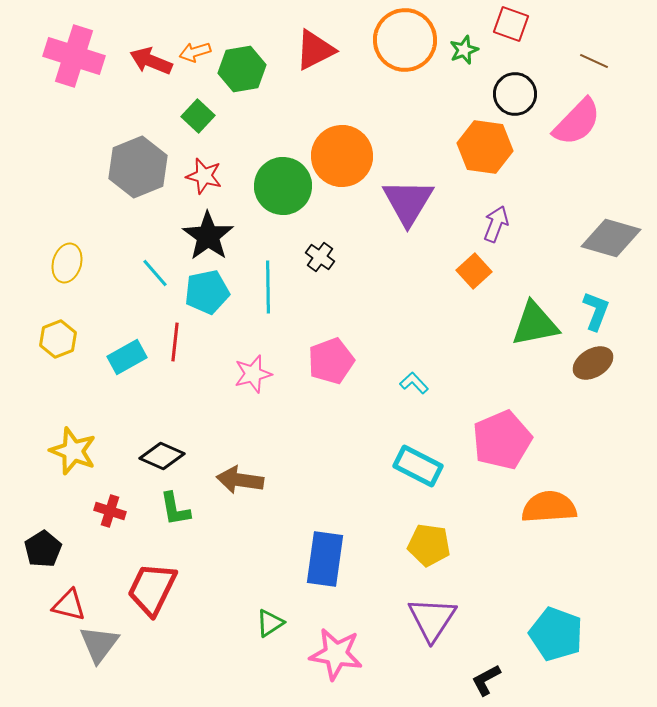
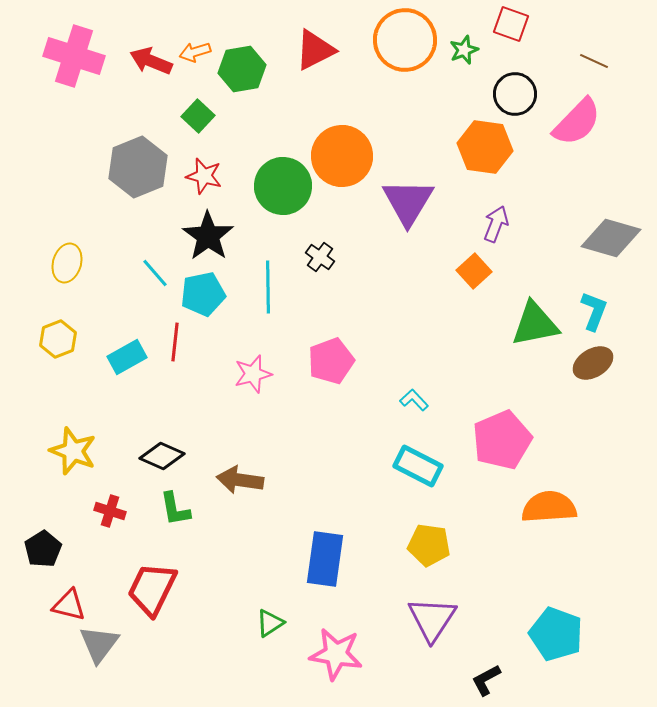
cyan pentagon at (207, 292): moved 4 px left, 2 px down
cyan L-shape at (596, 311): moved 2 px left
cyan L-shape at (414, 383): moved 17 px down
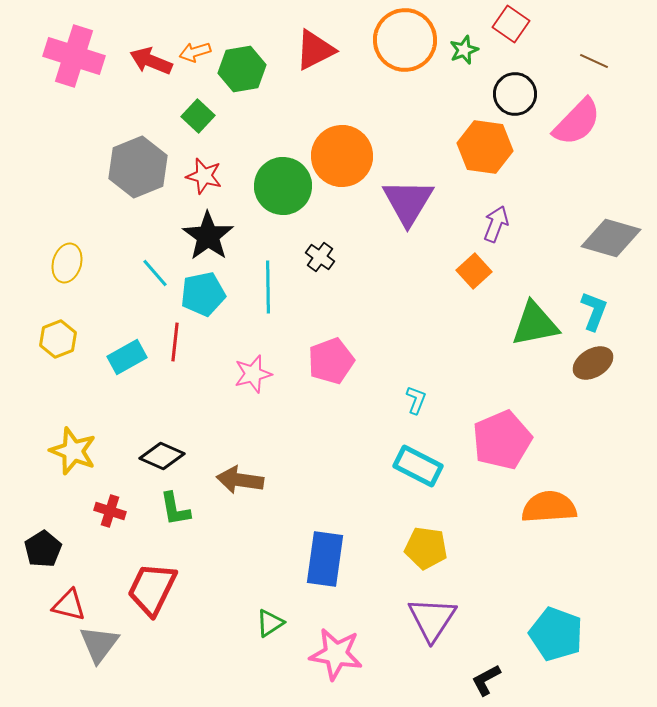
red square at (511, 24): rotated 15 degrees clockwise
cyan L-shape at (414, 400): moved 2 px right; rotated 64 degrees clockwise
yellow pentagon at (429, 545): moved 3 px left, 3 px down
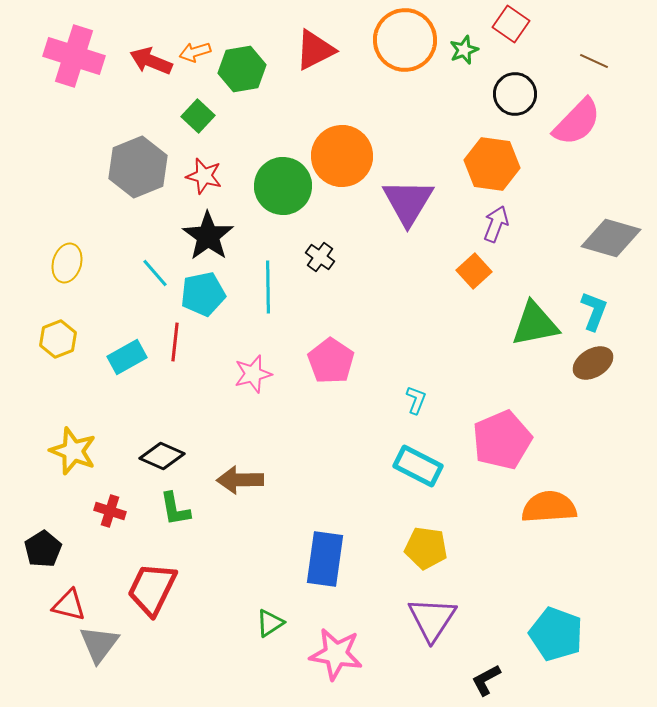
orange hexagon at (485, 147): moved 7 px right, 17 px down
pink pentagon at (331, 361): rotated 18 degrees counterclockwise
brown arrow at (240, 480): rotated 9 degrees counterclockwise
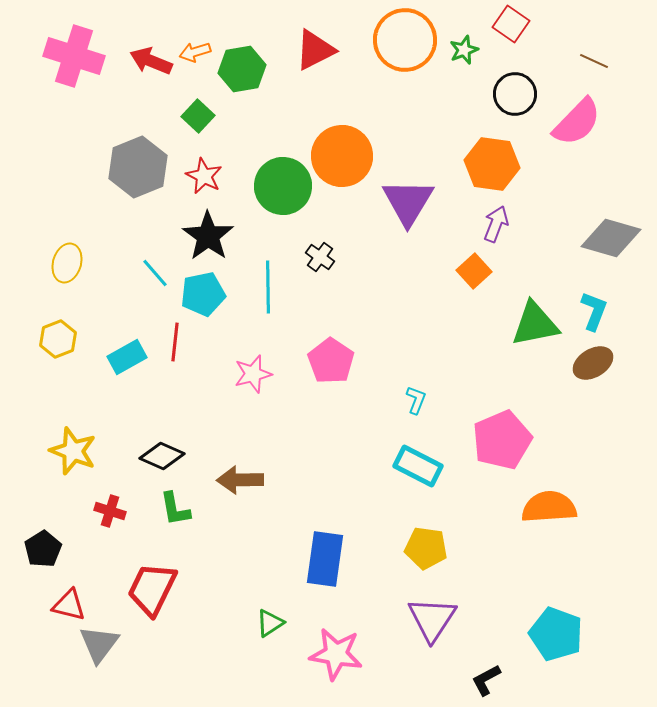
red star at (204, 176): rotated 12 degrees clockwise
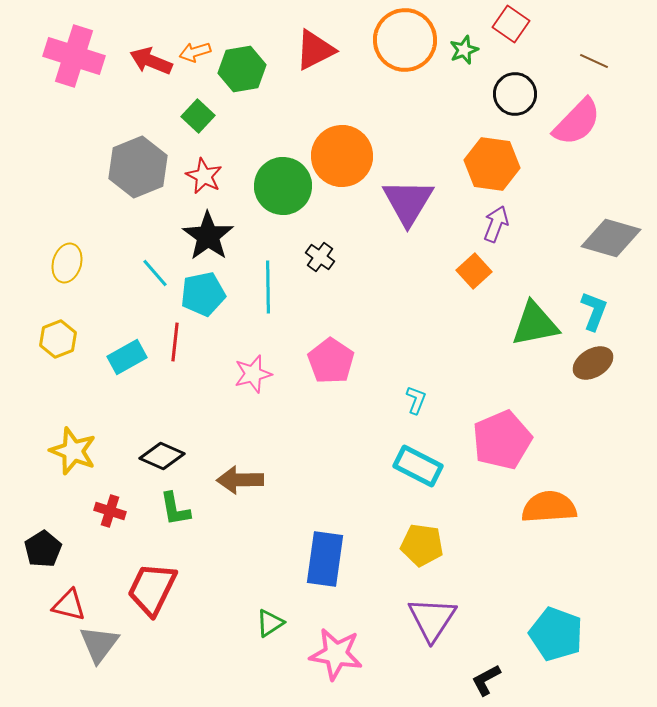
yellow pentagon at (426, 548): moved 4 px left, 3 px up
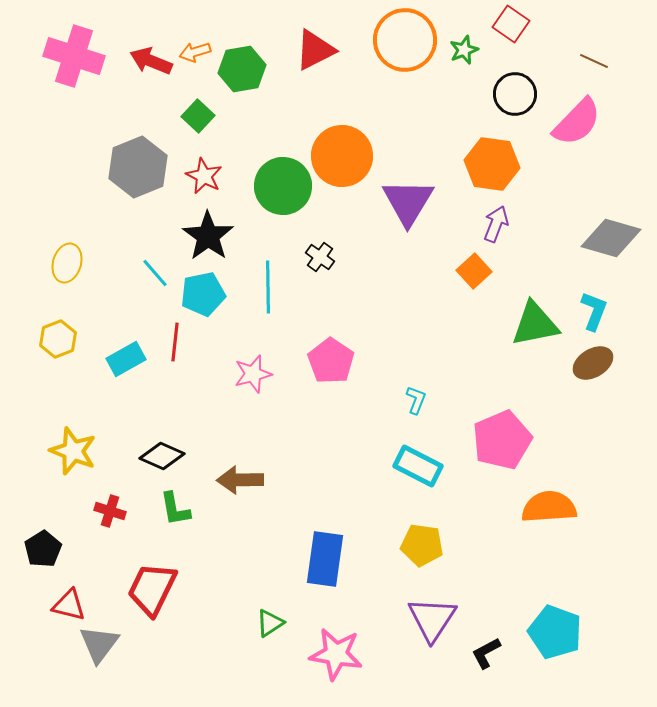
cyan rectangle at (127, 357): moved 1 px left, 2 px down
cyan pentagon at (556, 634): moved 1 px left, 2 px up
black L-shape at (486, 680): moved 27 px up
